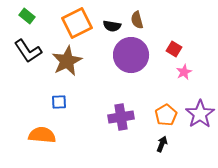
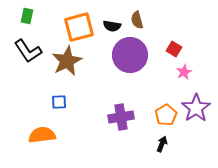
green rectangle: rotated 63 degrees clockwise
orange square: moved 2 px right, 4 px down; rotated 12 degrees clockwise
purple circle: moved 1 px left
purple star: moved 4 px left, 6 px up
orange semicircle: rotated 12 degrees counterclockwise
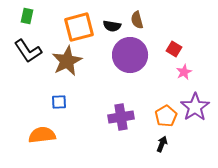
purple star: moved 1 px left, 1 px up
orange pentagon: moved 1 px down
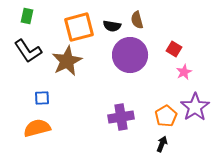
blue square: moved 17 px left, 4 px up
orange semicircle: moved 5 px left, 7 px up; rotated 8 degrees counterclockwise
